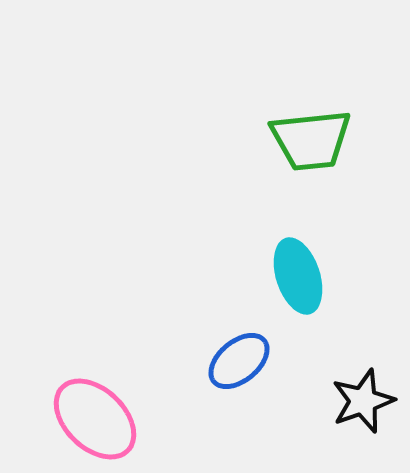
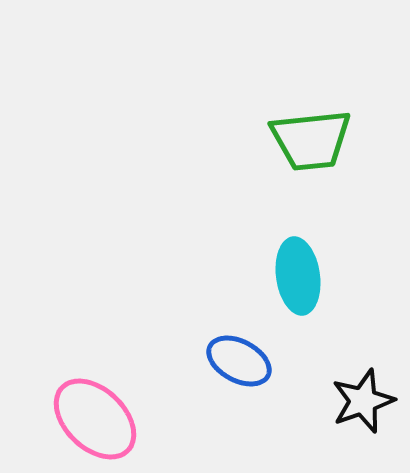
cyan ellipse: rotated 10 degrees clockwise
blue ellipse: rotated 68 degrees clockwise
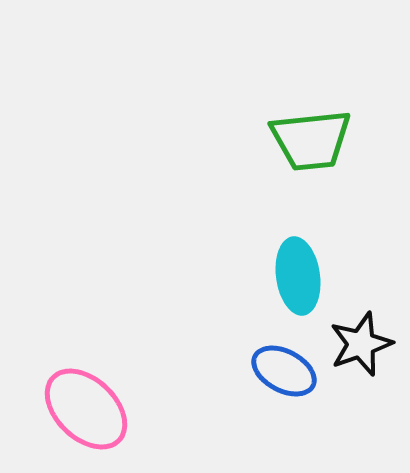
blue ellipse: moved 45 px right, 10 px down
black star: moved 2 px left, 57 px up
pink ellipse: moved 9 px left, 10 px up
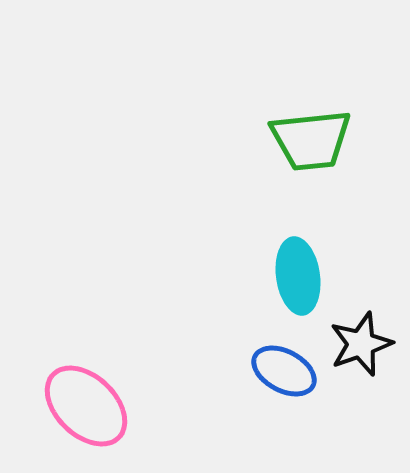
pink ellipse: moved 3 px up
